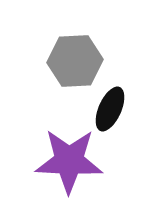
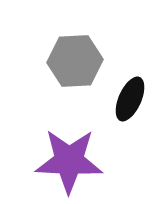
black ellipse: moved 20 px right, 10 px up
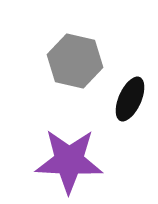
gray hexagon: rotated 16 degrees clockwise
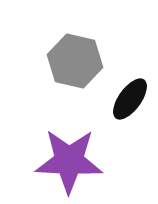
black ellipse: rotated 12 degrees clockwise
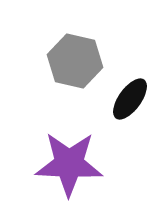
purple star: moved 3 px down
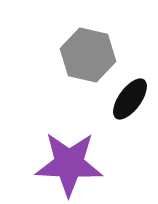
gray hexagon: moved 13 px right, 6 px up
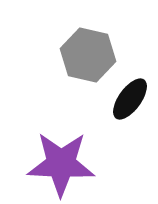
purple star: moved 8 px left
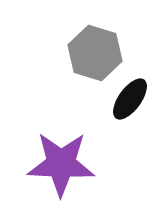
gray hexagon: moved 7 px right, 2 px up; rotated 4 degrees clockwise
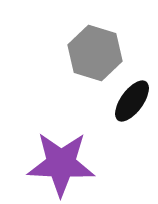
black ellipse: moved 2 px right, 2 px down
